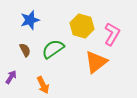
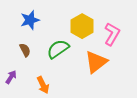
yellow hexagon: rotated 15 degrees clockwise
green semicircle: moved 5 px right
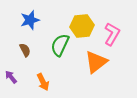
yellow hexagon: rotated 25 degrees clockwise
green semicircle: moved 2 px right, 4 px up; rotated 30 degrees counterclockwise
purple arrow: rotated 72 degrees counterclockwise
orange arrow: moved 3 px up
